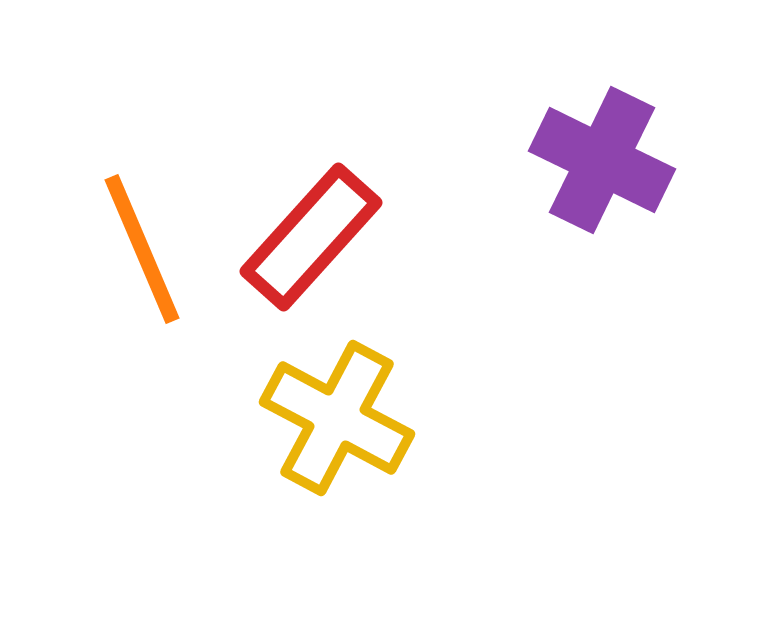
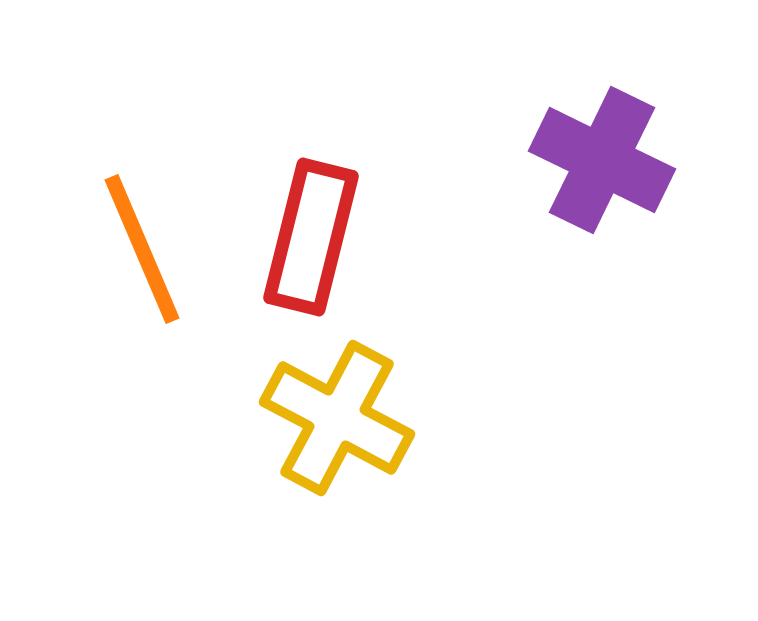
red rectangle: rotated 28 degrees counterclockwise
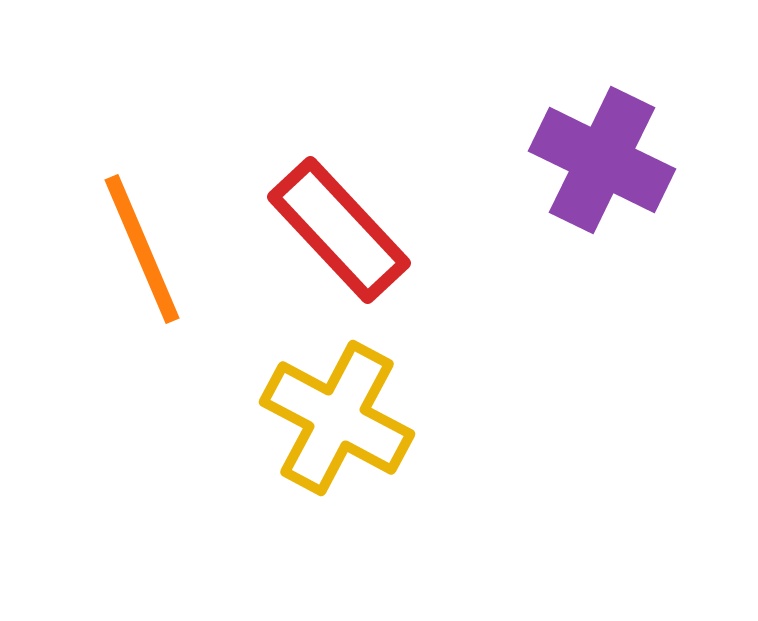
red rectangle: moved 28 px right, 7 px up; rotated 57 degrees counterclockwise
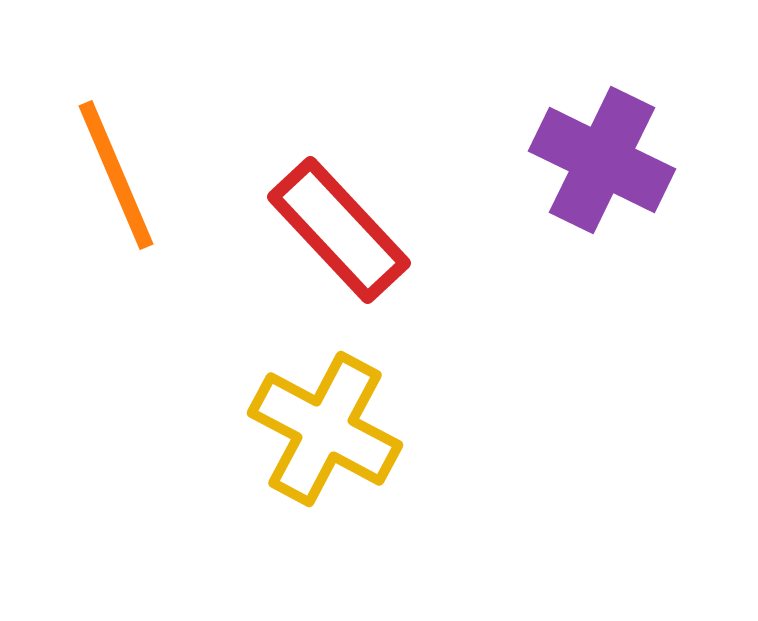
orange line: moved 26 px left, 74 px up
yellow cross: moved 12 px left, 11 px down
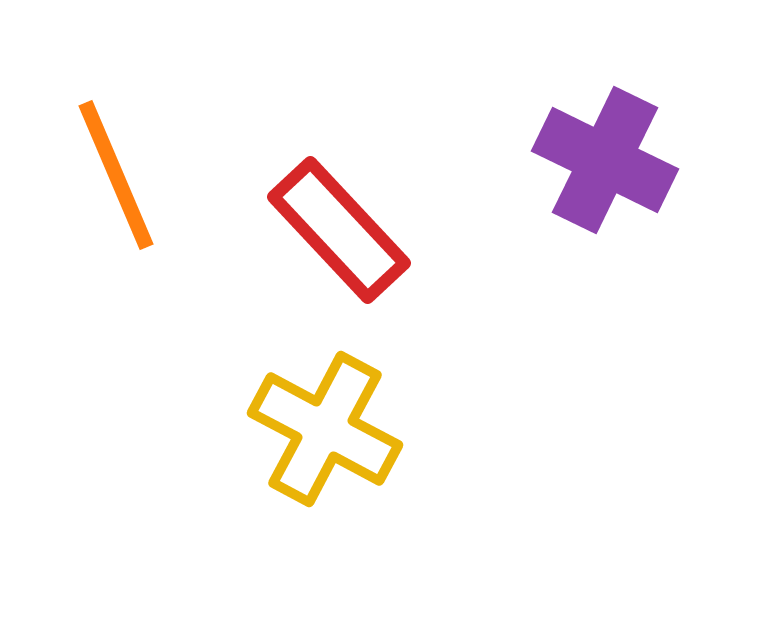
purple cross: moved 3 px right
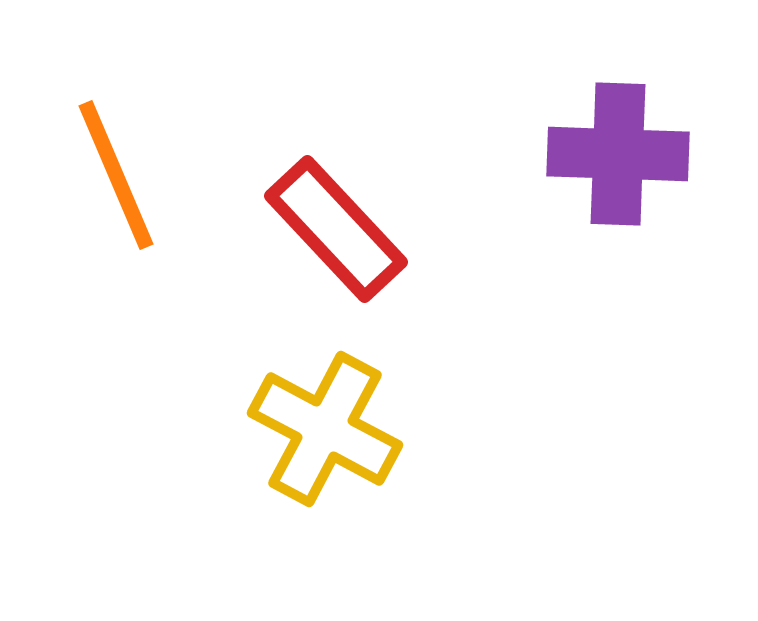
purple cross: moved 13 px right, 6 px up; rotated 24 degrees counterclockwise
red rectangle: moved 3 px left, 1 px up
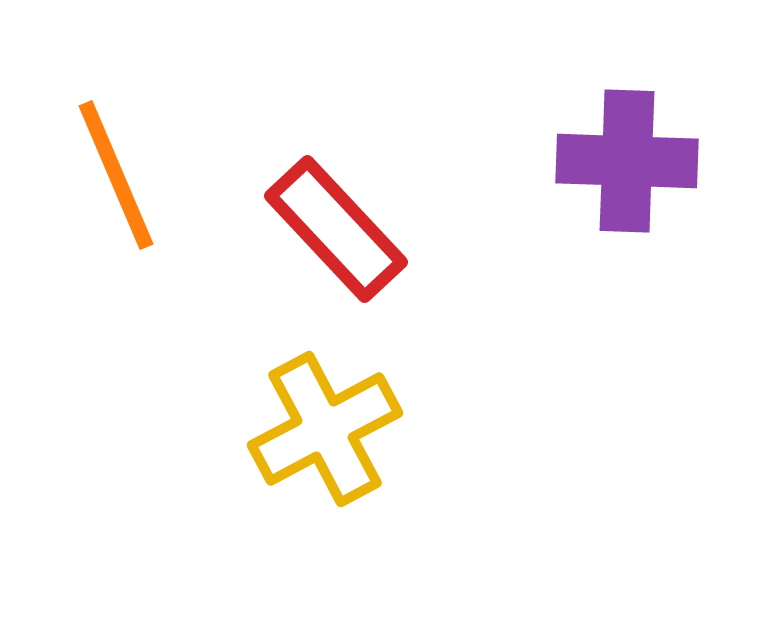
purple cross: moved 9 px right, 7 px down
yellow cross: rotated 34 degrees clockwise
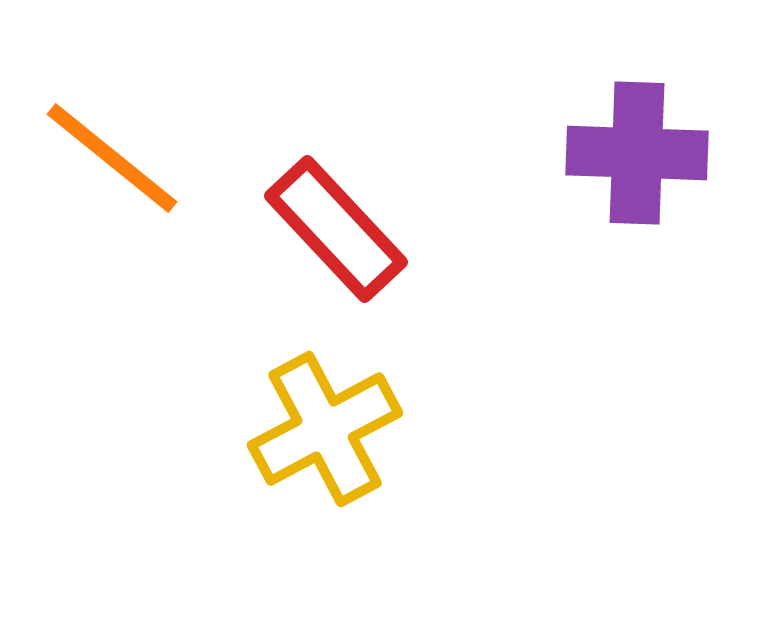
purple cross: moved 10 px right, 8 px up
orange line: moved 4 px left, 17 px up; rotated 28 degrees counterclockwise
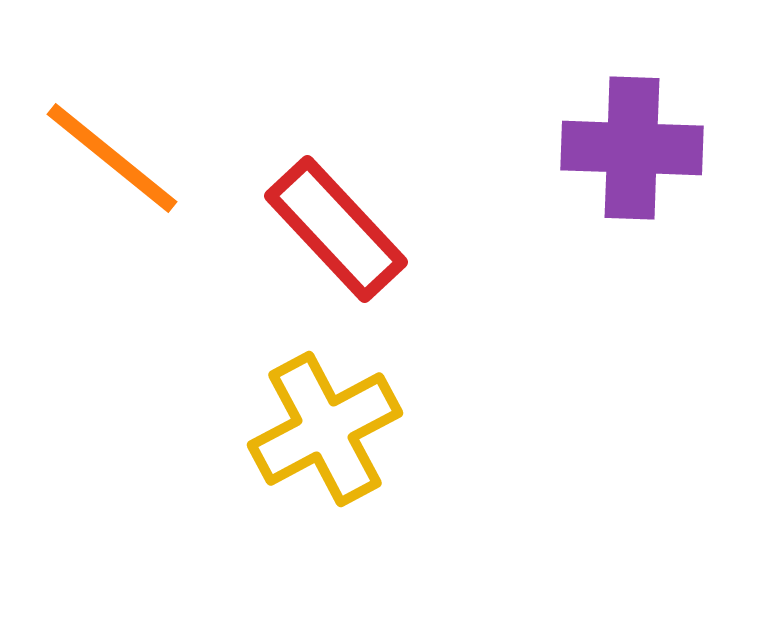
purple cross: moved 5 px left, 5 px up
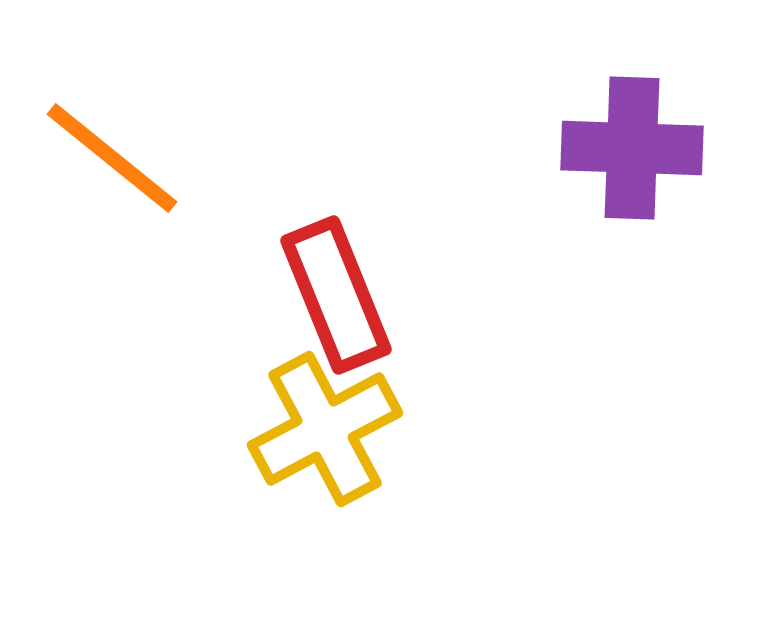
red rectangle: moved 66 px down; rotated 21 degrees clockwise
